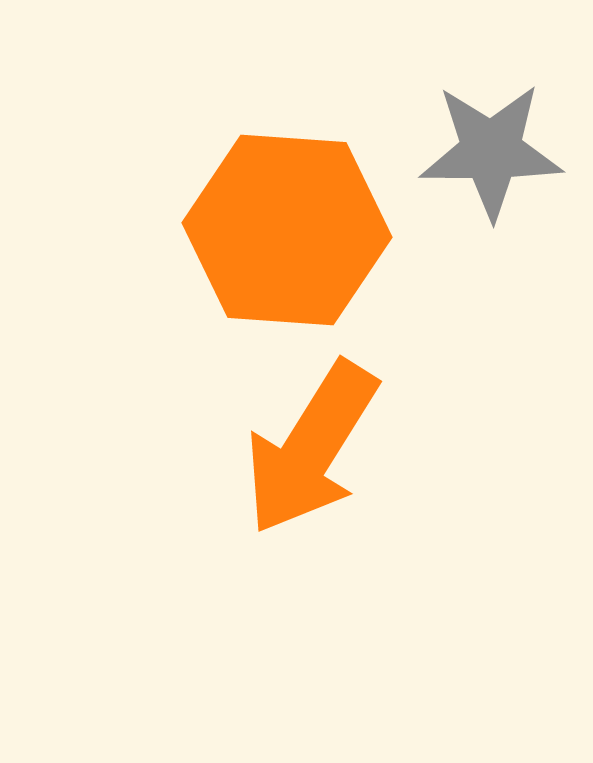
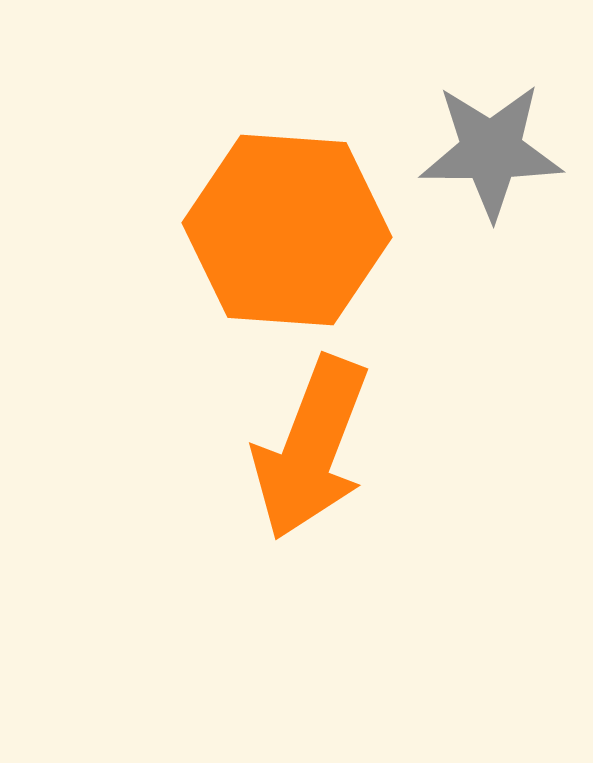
orange arrow: rotated 11 degrees counterclockwise
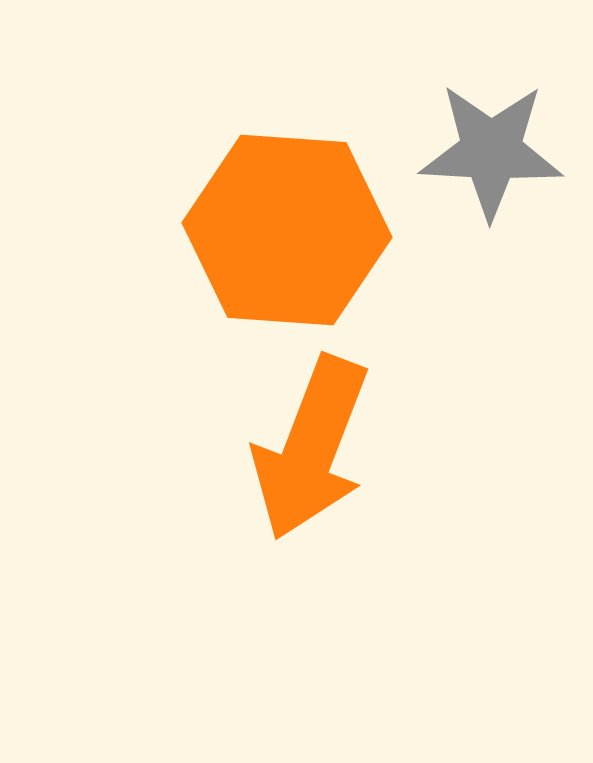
gray star: rotated 3 degrees clockwise
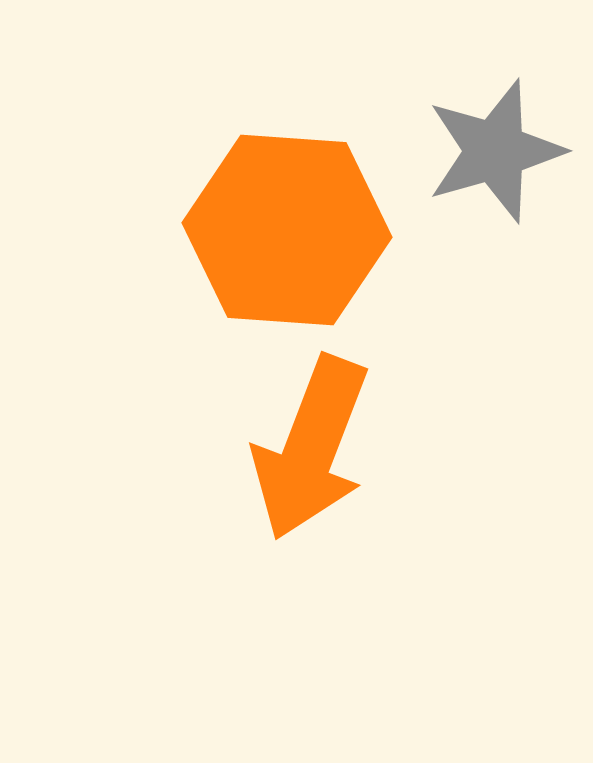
gray star: moved 4 px right; rotated 19 degrees counterclockwise
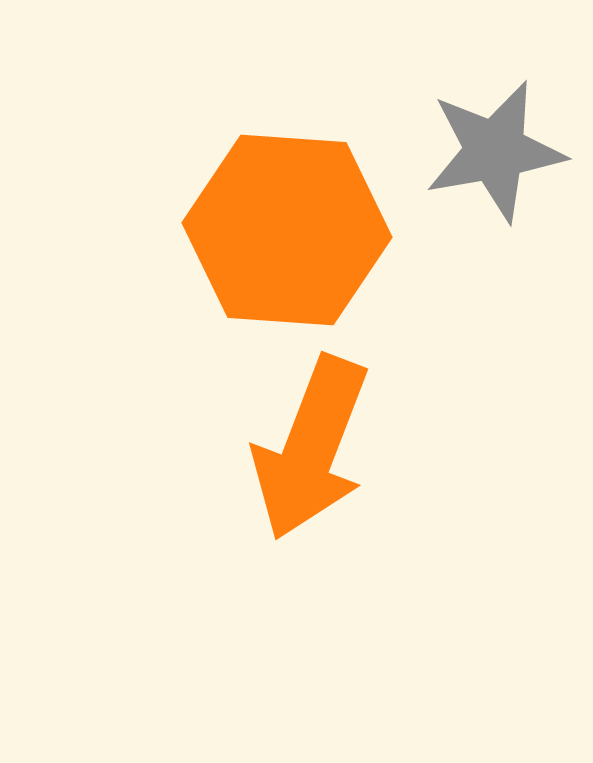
gray star: rotated 6 degrees clockwise
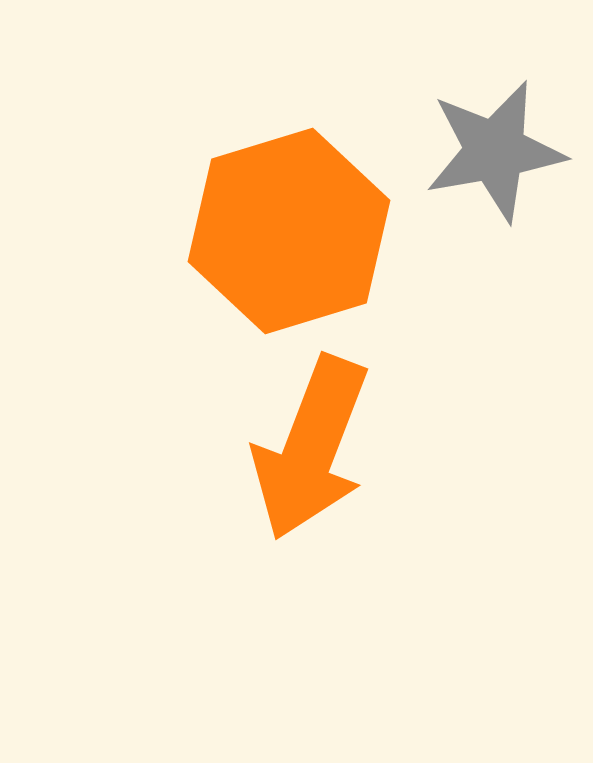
orange hexagon: moved 2 px right, 1 px down; rotated 21 degrees counterclockwise
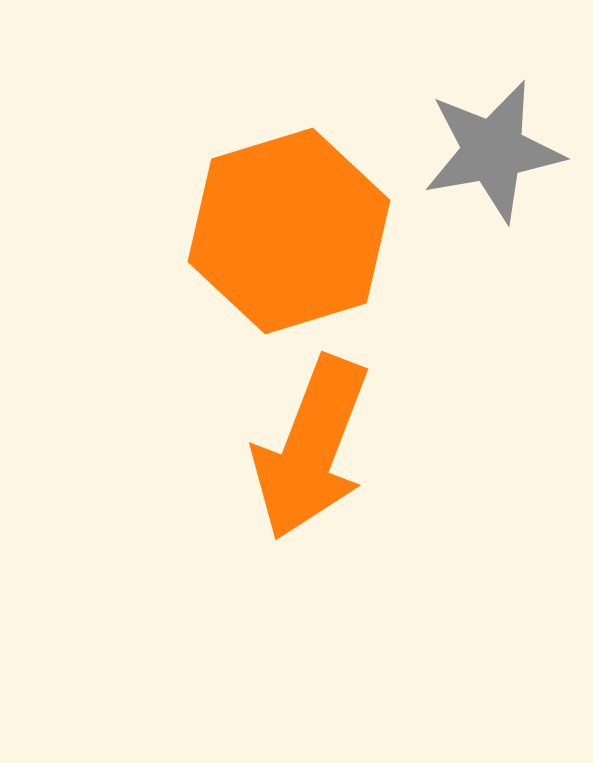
gray star: moved 2 px left
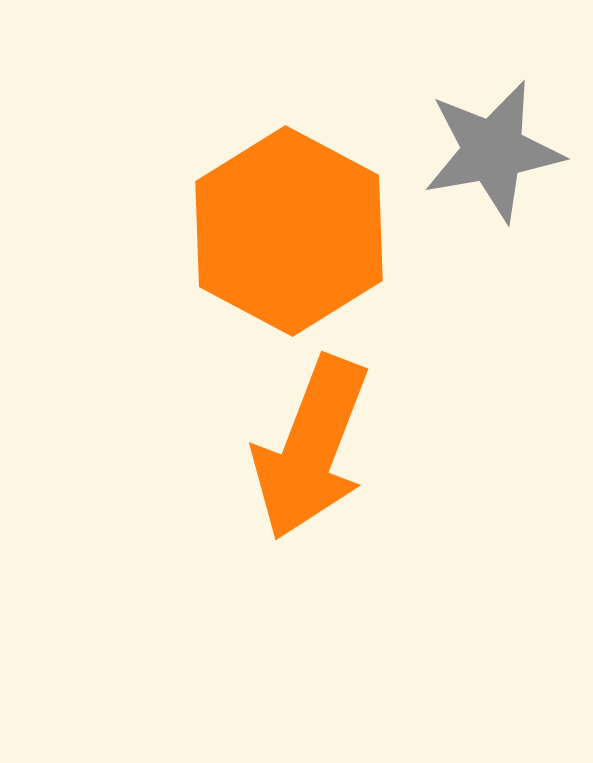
orange hexagon: rotated 15 degrees counterclockwise
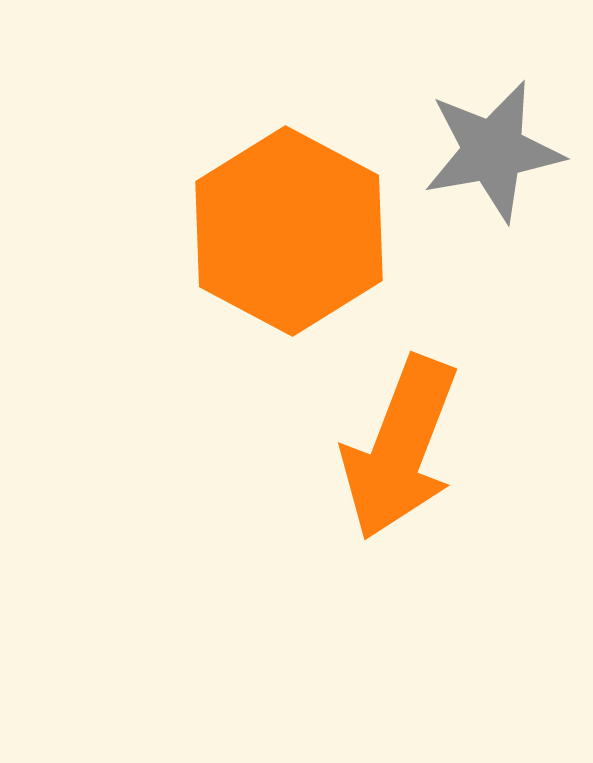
orange arrow: moved 89 px right
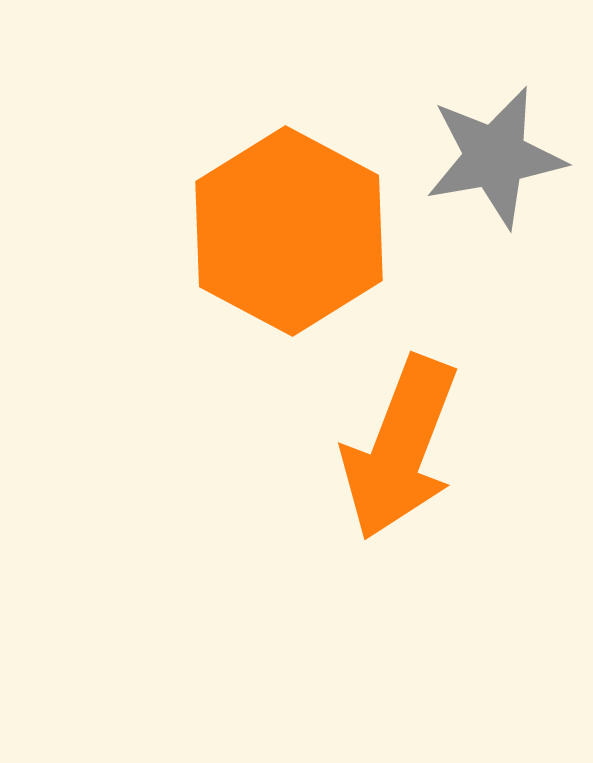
gray star: moved 2 px right, 6 px down
